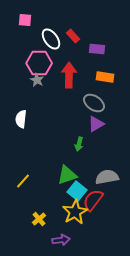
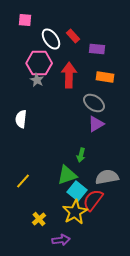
green arrow: moved 2 px right, 11 px down
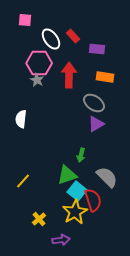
gray semicircle: rotated 55 degrees clockwise
red semicircle: rotated 125 degrees clockwise
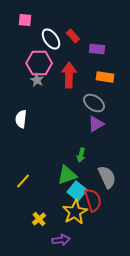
gray semicircle: rotated 20 degrees clockwise
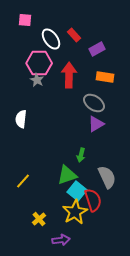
red rectangle: moved 1 px right, 1 px up
purple rectangle: rotated 35 degrees counterclockwise
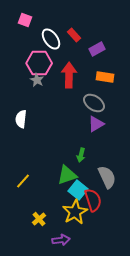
pink square: rotated 16 degrees clockwise
cyan square: moved 1 px right, 1 px up
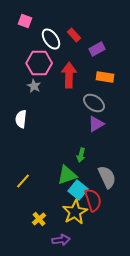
pink square: moved 1 px down
gray star: moved 3 px left, 6 px down
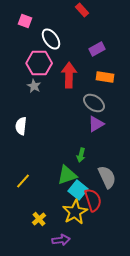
red rectangle: moved 8 px right, 25 px up
white semicircle: moved 7 px down
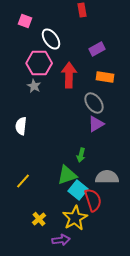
red rectangle: rotated 32 degrees clockwise
gray ellipse: rotated 20 degrees clockwise
gray semicircle: rotated 65 degrees counterclockwise
yellow star: moved 6 px down
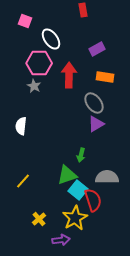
red rectangle: moved 1 px right
